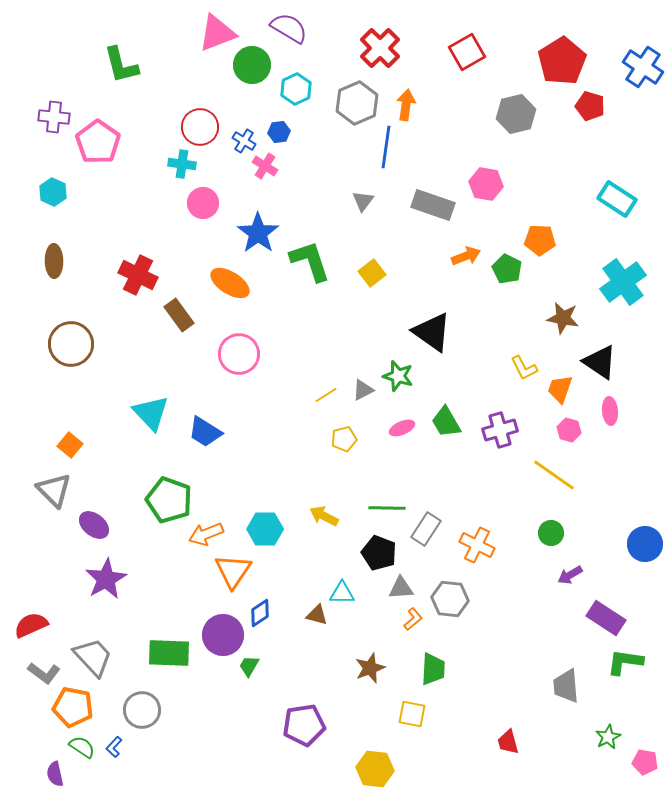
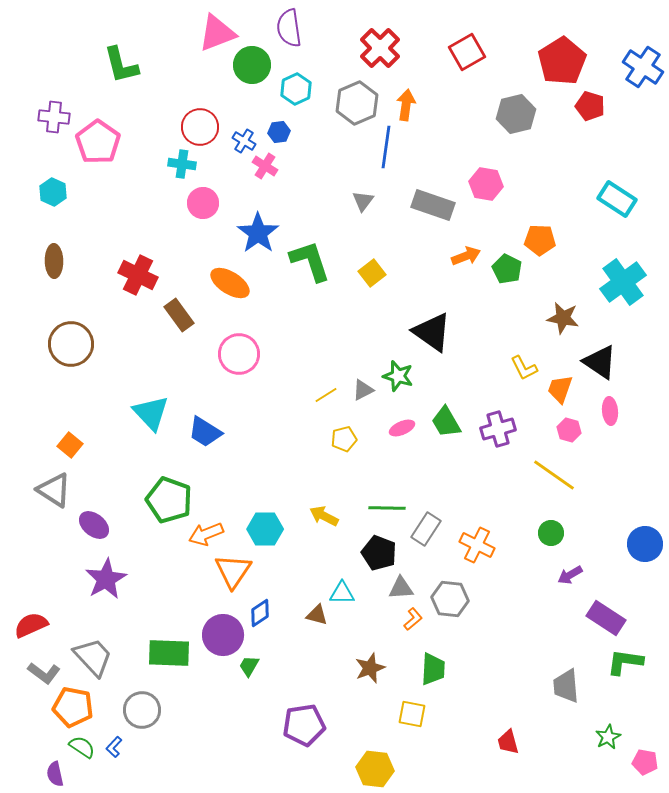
purple semicircle at (289, 28): rotated 129 degrees counterclockwise
purple cross at (500, 430): moved 2 px left, 1 px up
gray triangle at (54, 490): rotated 12 degrees counterclockwise
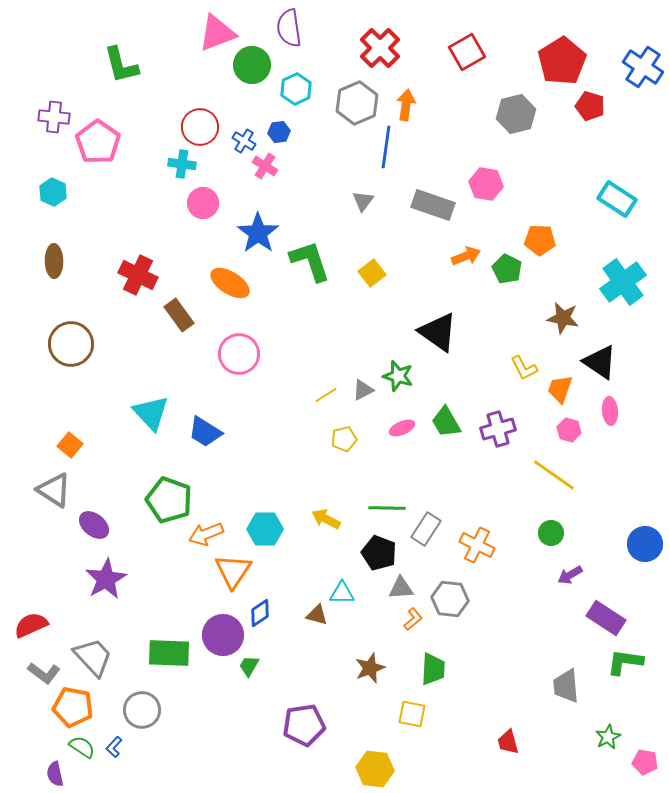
black triangle at (432, 332): moved 6 px right
yellow arrow at (324, 516): moved 2 px right, 3 px down
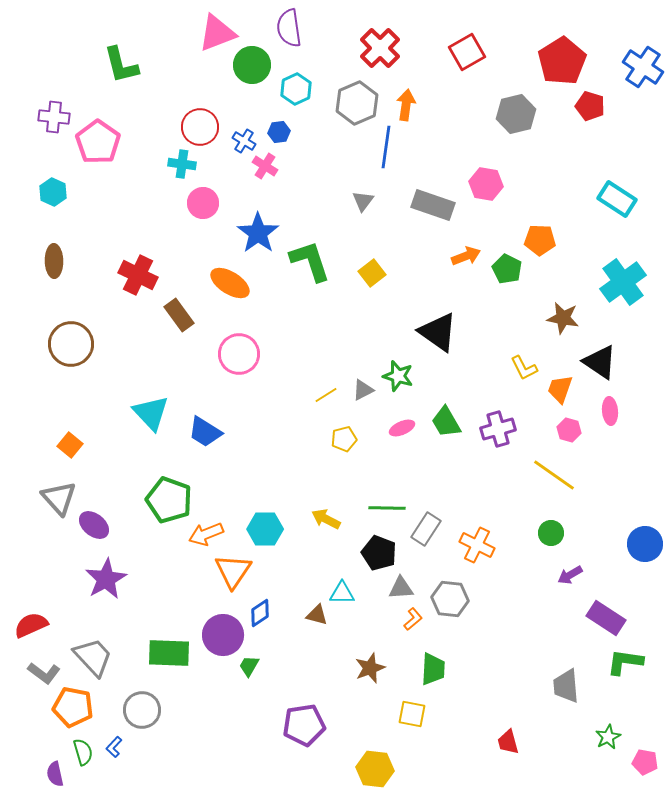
gray triangle at (54, 490): moved 5 px right, 8 px down; rotated 15 degrees clockwise
green semicircle at (82, 747): moved 1 px right, 5 px down; rotated 40 degrees clockwise
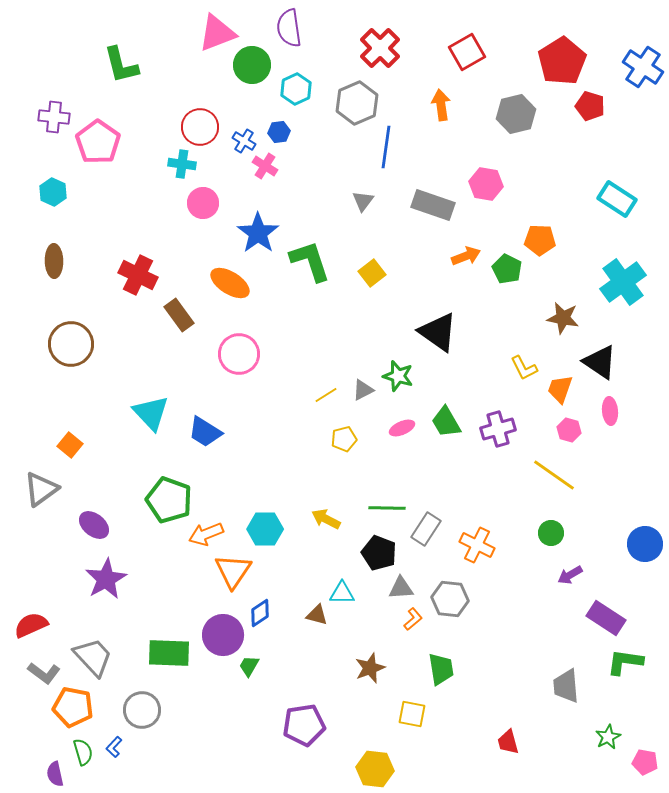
orange arrow at (406, 105): moved 35 px right; rotated 16 degrees counterclockwise
gray triangle at (59, 498): moved 18 px left, 9 px up; rotated 36 degrees clockwise
green trapezoid at (433, 669): moved 8 px right; rotated 12 degrees counterclockwise
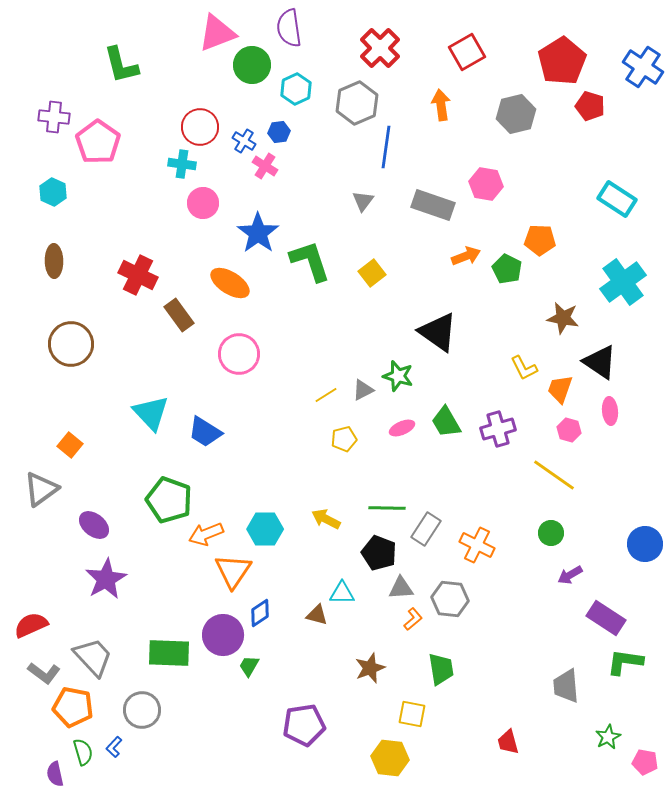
yellow hexagon at (375, 769): moved 15 px right, 11 px up
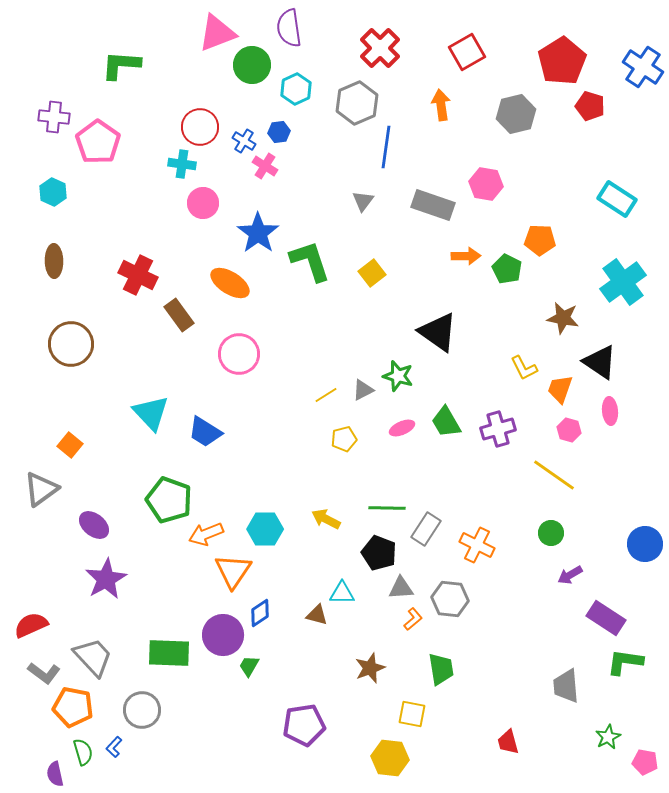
green L-shape at (121, 65): rotated 108 degrees clockwise
orange arrow at (466, 256): rotated 20 degrees clockwise
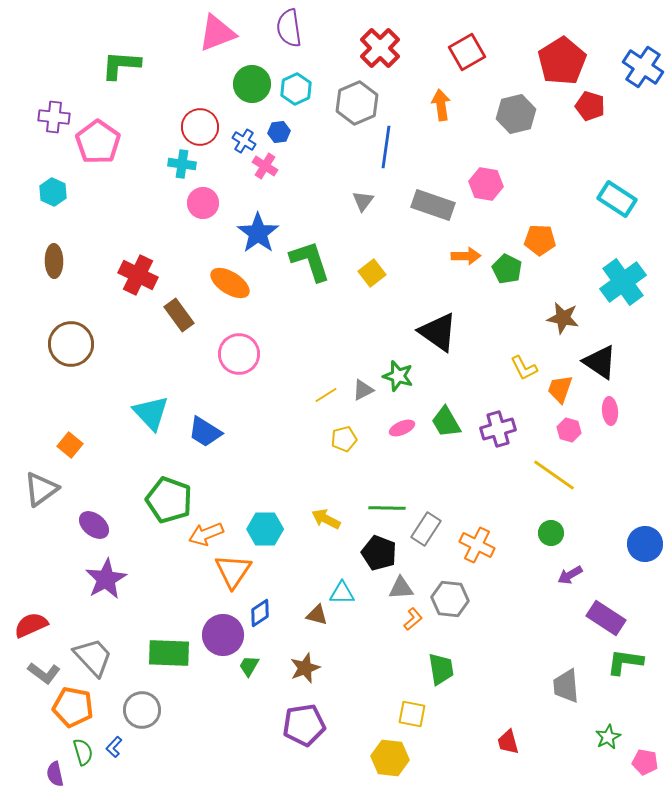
green circle at (252, 65): moved 19 px down
brown star at (370, 668): moved 65 px left
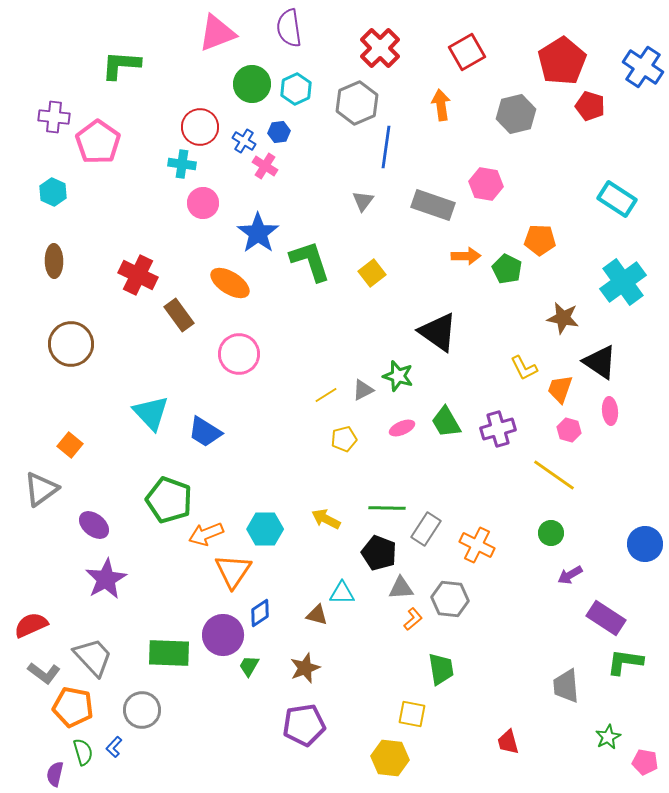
purple semicircle at (55, 774): rotated 25 degrees clockwise
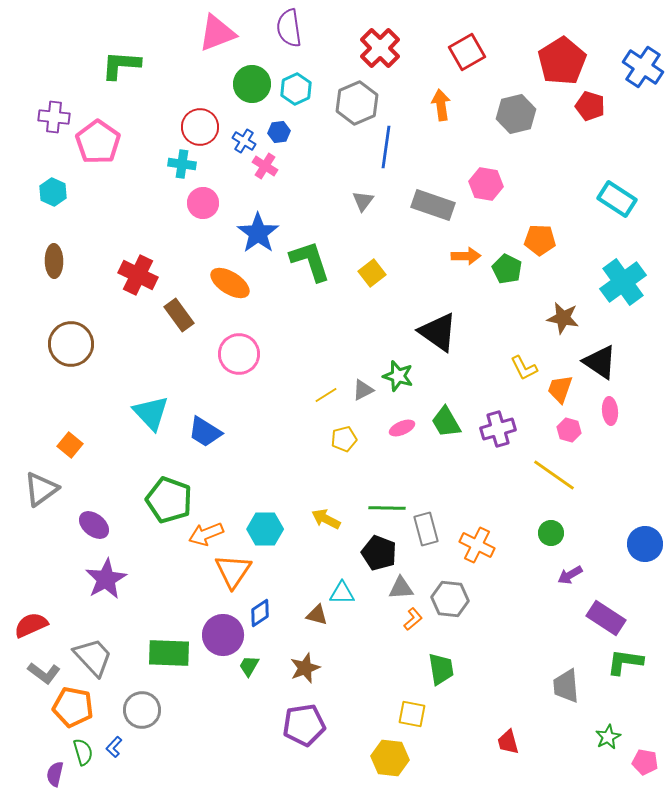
gray rectangle at (426, 529): rotated 48 degrees counterclockwise
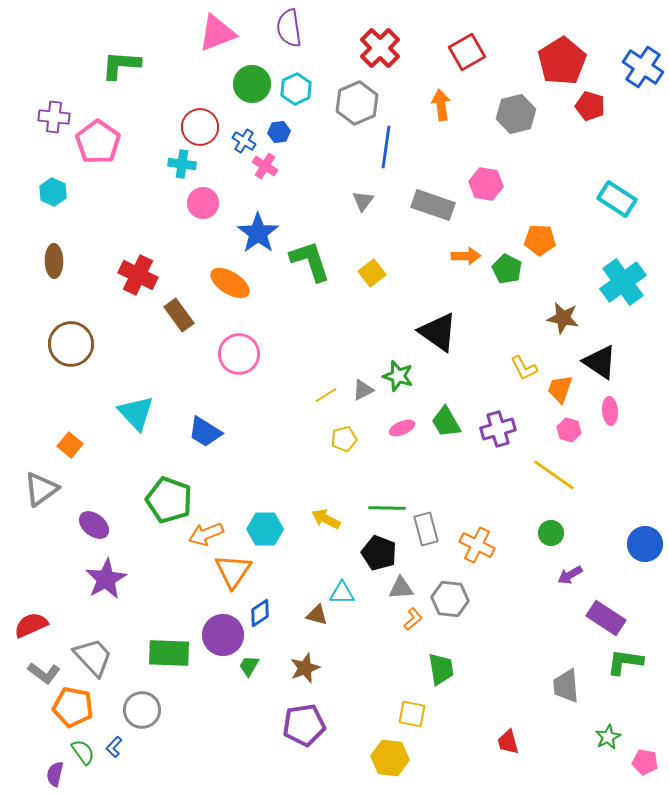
cyan triangle at (151, 413): moved 15 px left
green semicircle at (83, 752): rotated 20 degrees counterclockwise
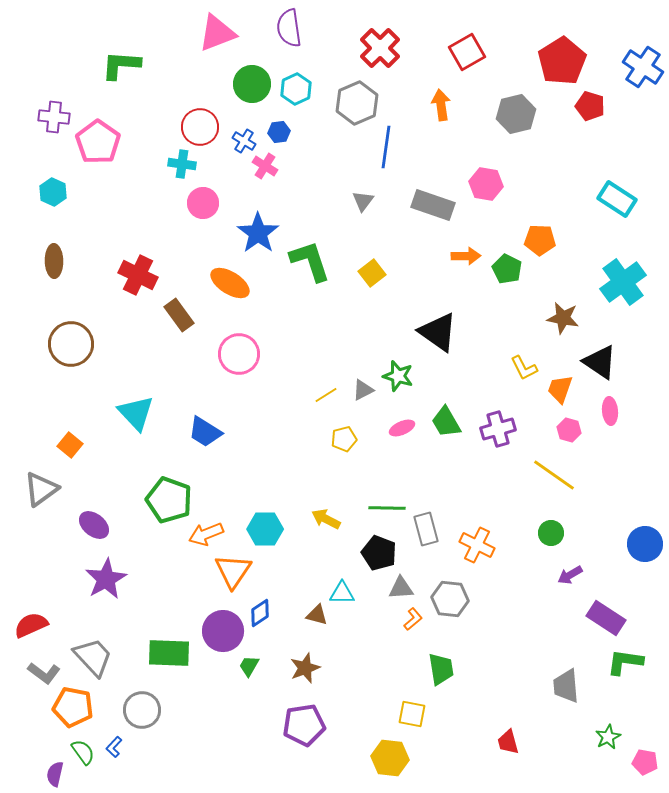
purple circle at (223, 635): moved 4 px up
